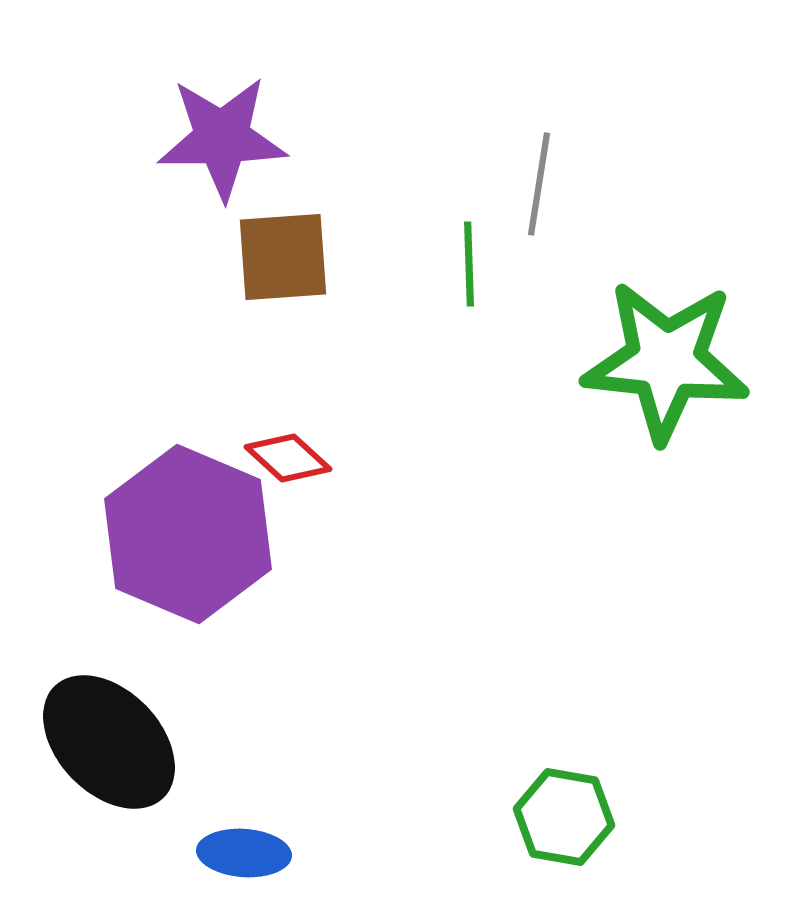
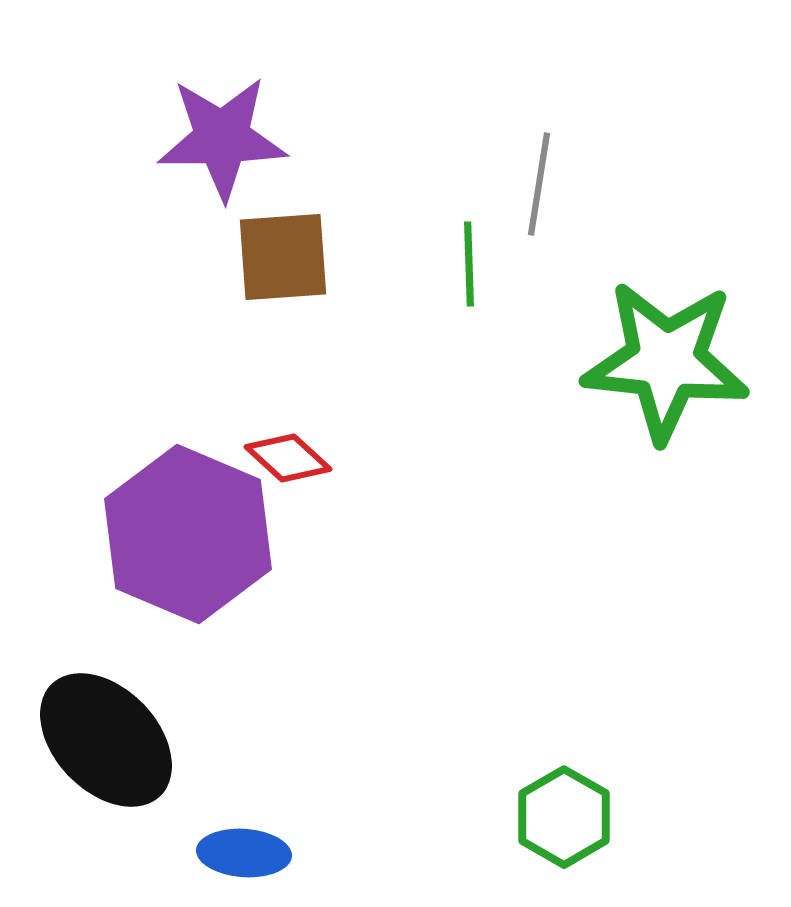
black ellipse: moved 3 px left, 2 px up
green hexagon: rotated 20 degrees clockwise
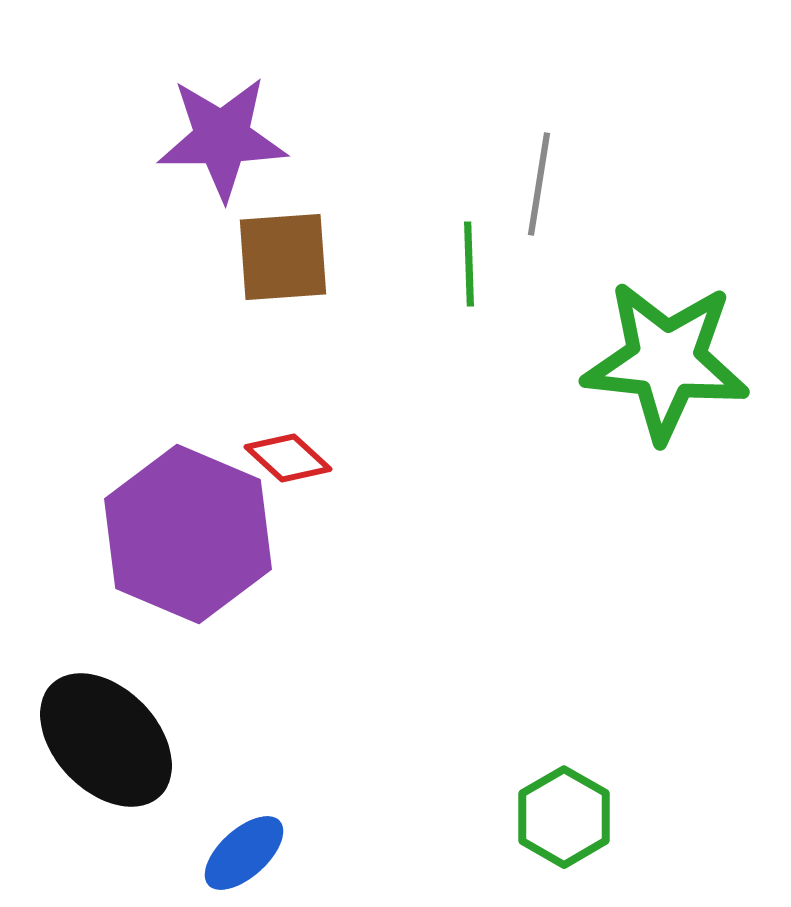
blue ellipse: rotated 46 degrees counterclockwise
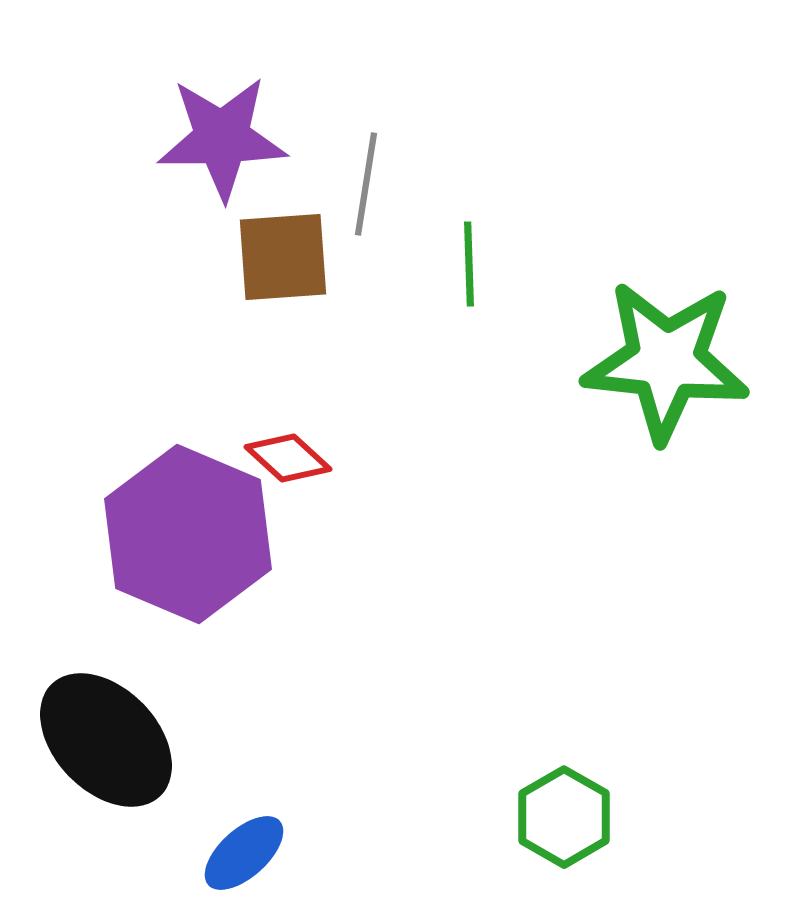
gray line: moved 173 px left
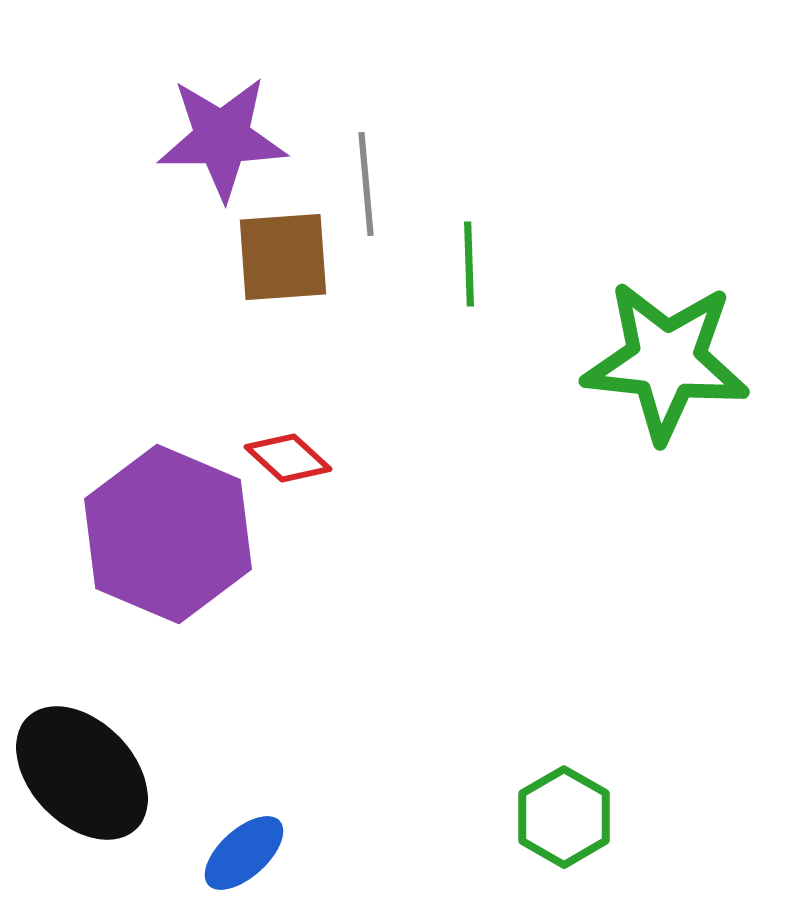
gray line: rotated 14 degrees counterclockwise
purple hexagon: moved 20 px left
black ellipse: moved 24 px left, 33 px down
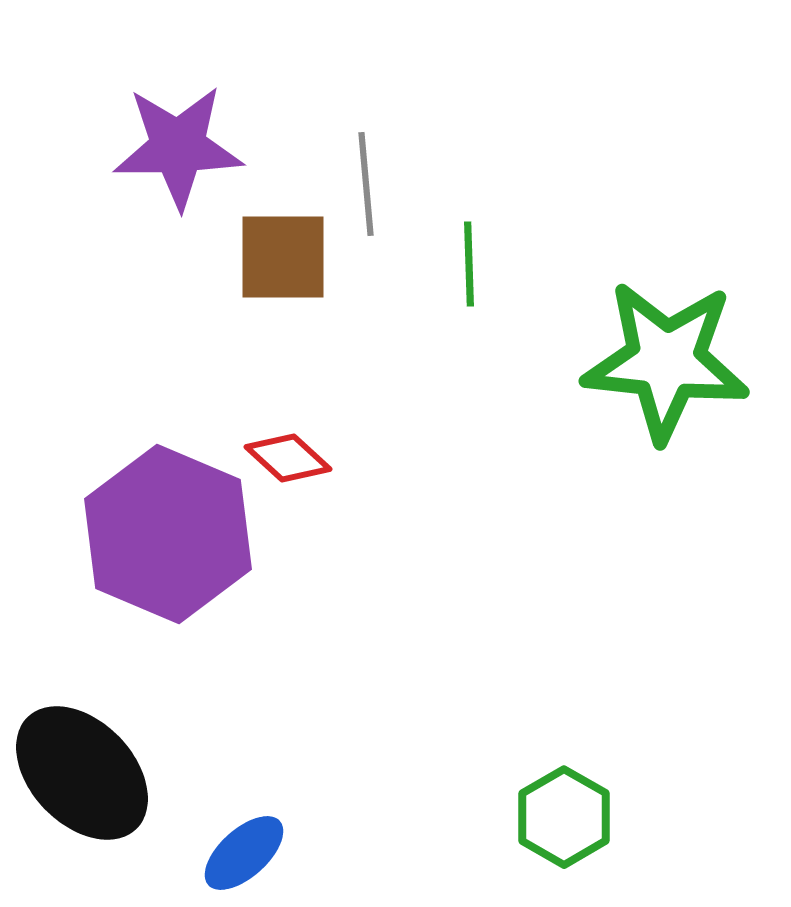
purple star: moved 44 px left, 9 px down
brown square: rotated 4 degrees clockwise
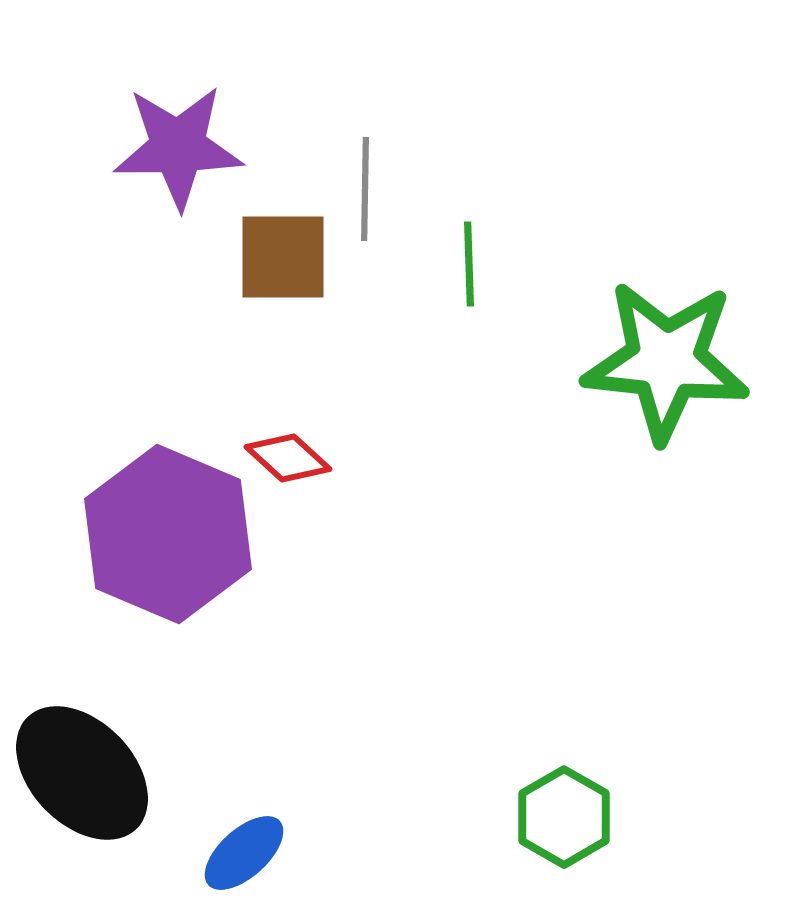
gray line: moved 1 px left, 5 px down; rotated 6 degrees clockwise
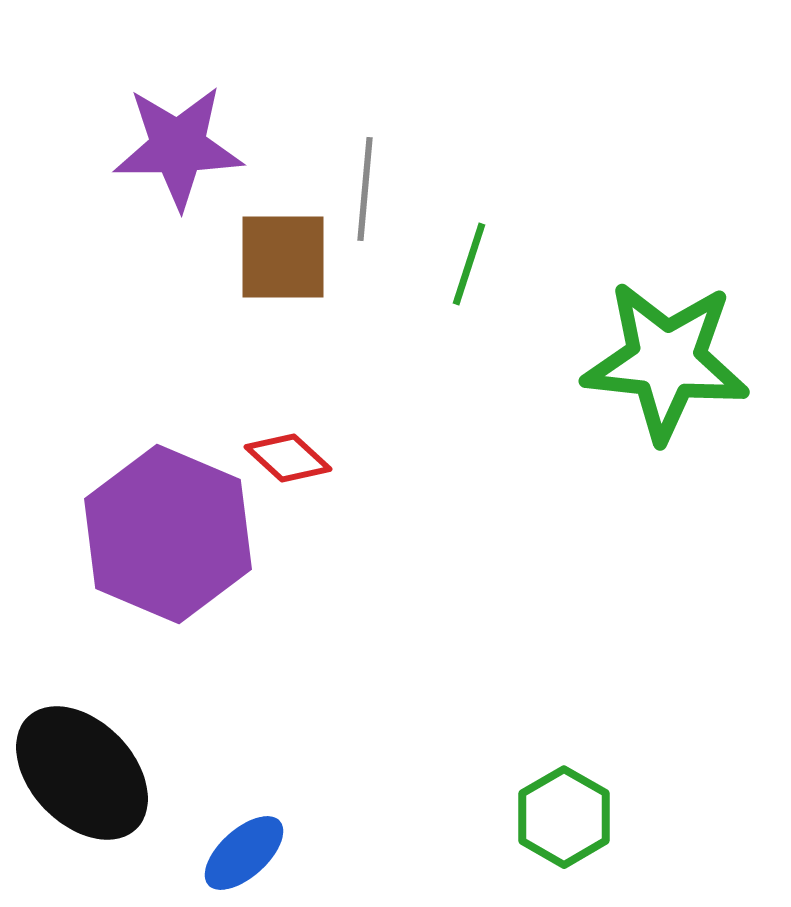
gray line: rotated 4 degrees clockwise
green line: rotated 20 degrees clockwise
